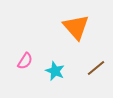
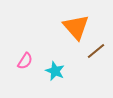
brown line: moved 17 px up
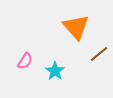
brown line: moved 3 px right, 3 px down
cyan star: rotated 12 degrees clockwise
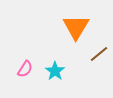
orange triangle: rotated 12 degrees clockwise
pink semicircle: moved 8 px down
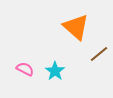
orange triangle: rotated 20 degrees counterclockwise
pink semicircle: rotated 96 degrees counterclockwise
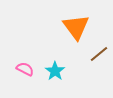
orange triangle: rotated 12 degrees clockwise
